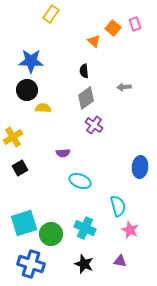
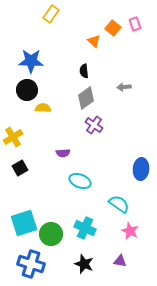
blue ellipse: moved 1 px right, 2 px down
cyan semicircle: moved 1 px right, 2 px up; rotated 40 degrees counterclockwise
pink star: moved 1 px down
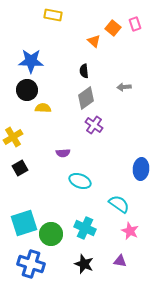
yellow rectangle: moved 2 px right, 1 px down; rotated 66 degrees clockwise
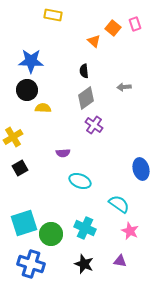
blue ellipse: rotated 20 degrees counterclockwise
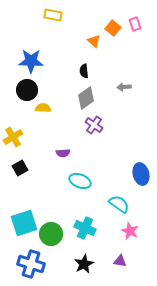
blue ellipse: moved 5 px down
black star: rotated 24 degrees clockwise
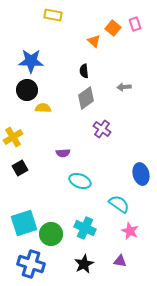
purple cross: moved 8 px right, 4 px down
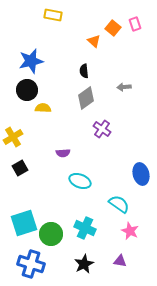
blue star: rotated 15 degrees counterclockwise
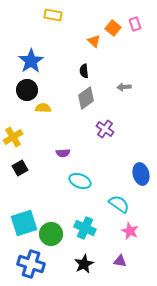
blue star: rotated 20 degrees counterclockwise
purple cross: moved 3 px right
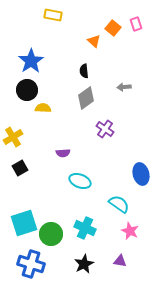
pink rectangle: moved 1 px right
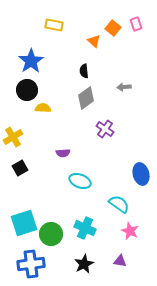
yellow rectangle: moved 1 px right, 10 px down
blue cross: rotated 24 degrees counterclockwise
